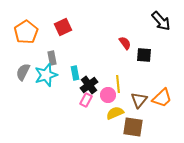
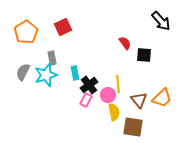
brown triangle: rotated 18 degrees counterclockwise
yellow semicircle: moved 1 px left, 1 px up; rotated 102 degrees clockwise
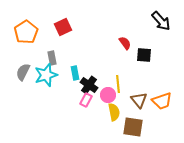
black cross: rotated 18 degrees counterclockwise
orange trapezoid: moved 3 px down; rotated 25 degrees clockwise
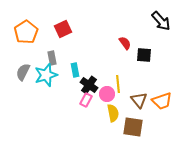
red square: moved 2 px down
cyan rectangle: moved 3 px up
pink circle: moved 1 px left, 1 px up
yellow semicircle: moved 1 px left, 1 px down
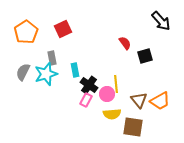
black square: moved 1 px right, 1 px down; rotated 21 degrees counterclockwise
cyan star: moved 1 px up
yellow line: moved 2 px left
orange trapezoid: moved 2 px left; rotated 10 degrees counterclockwise
yellow semicircle: moved 1 px left, 1 px down; rotated 96 degrees clockwise
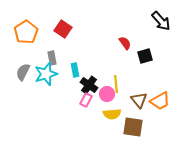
red square: rotated 30 degrees counterclockwise
